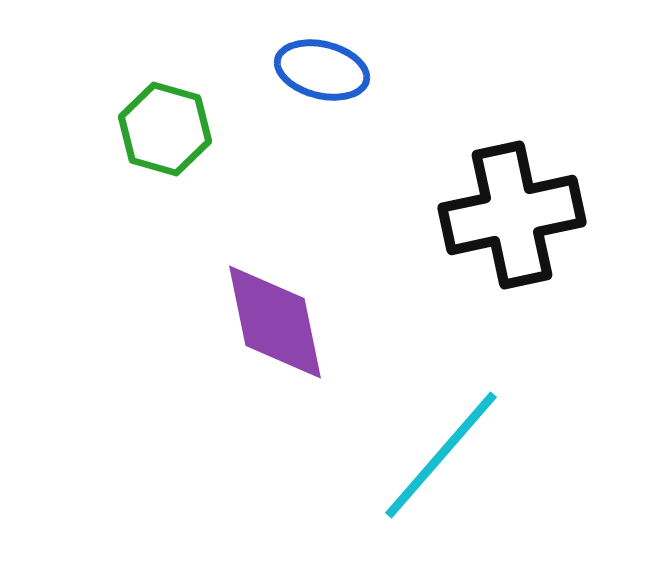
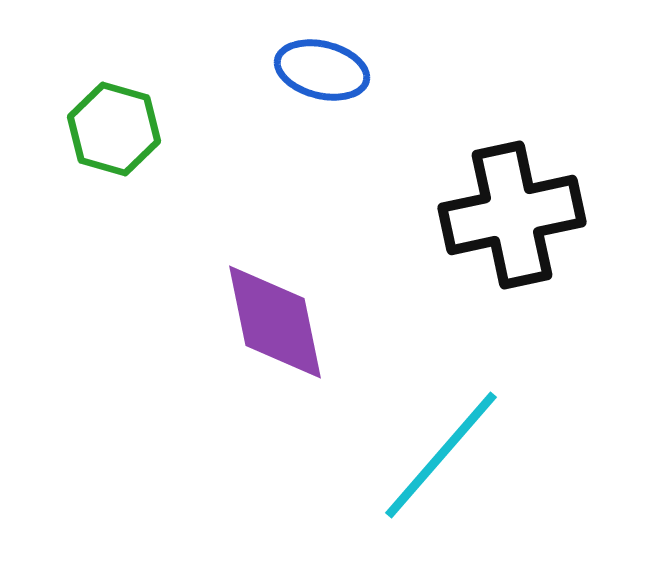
green hexagon: moved 51 px left
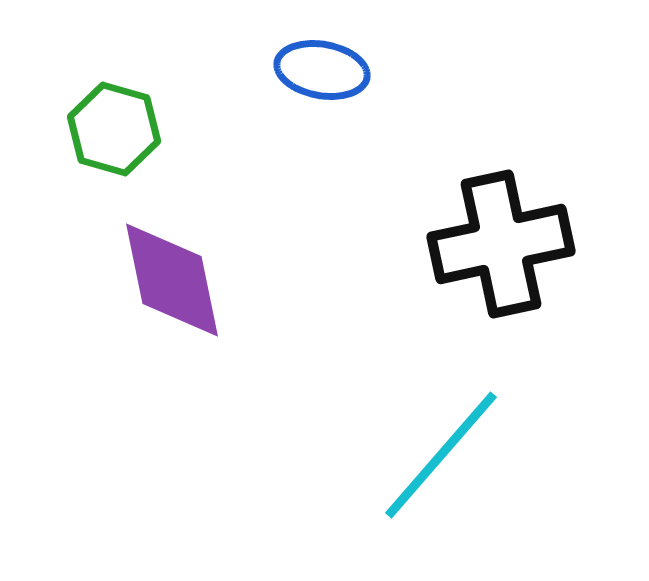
blue ellipse: rotated 4 degrees counterclockwise
black cross: moved 11 px left, 29 px down
purple diamond: moved 103 px left, 42 px up
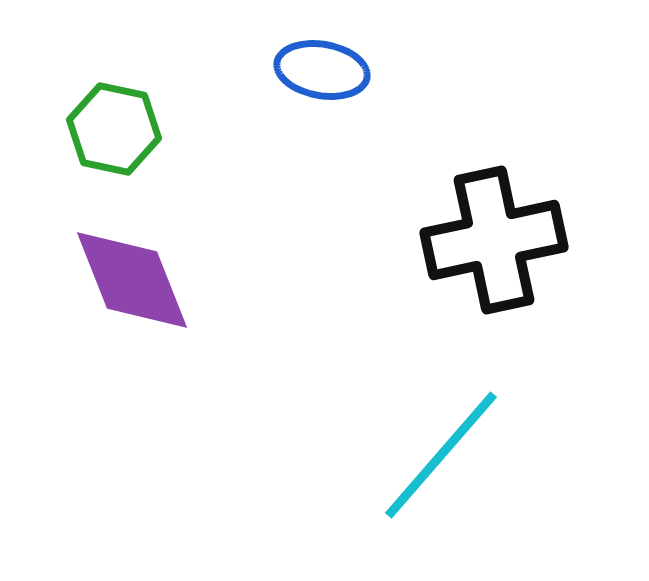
green hexagon: rotated 4 degrees counterclockwise
black cross: moved 7 px left, 4 px up
purple diamond: moved 40 px left; rotated 10 degrees counterclockwise
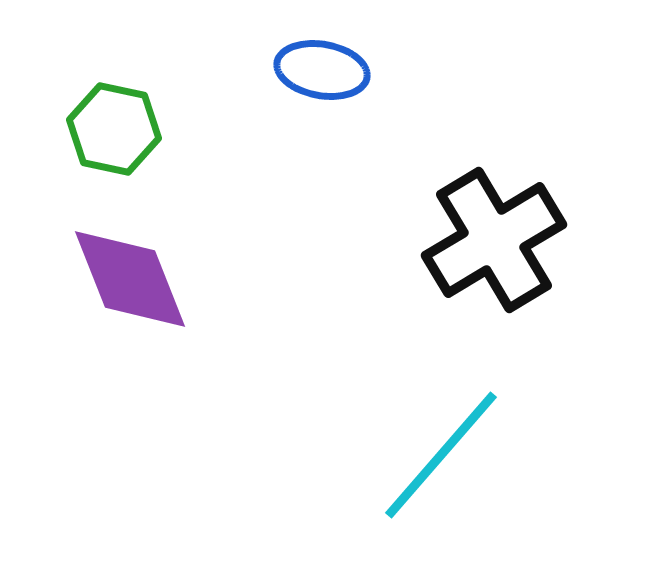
black cross: rotated 19 degrees counterclockwise
purple diamond: moved 2 px left, 1 px up
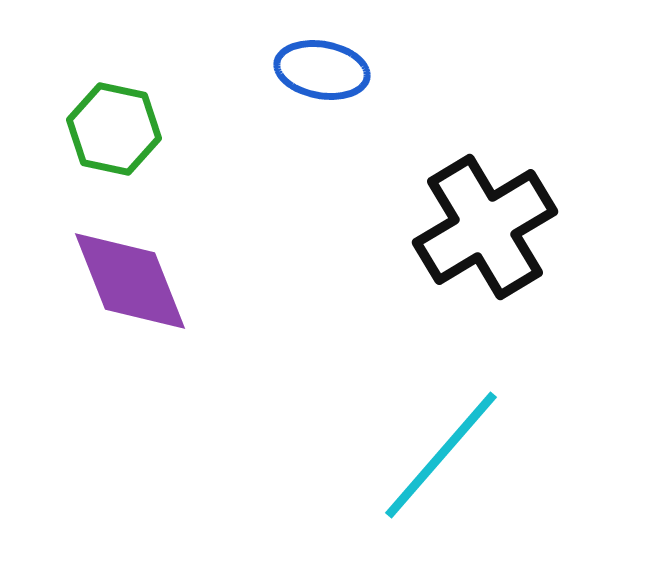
black cross: moved 9 px left, 13 px up
purple diamond: moved 2 px down
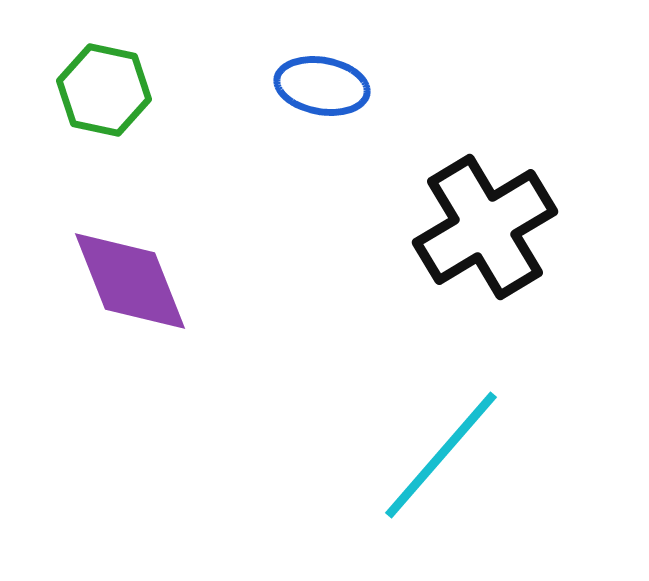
blue ellipse: moved 16 px down
green hexagon: moved 10 px left, 39 px up
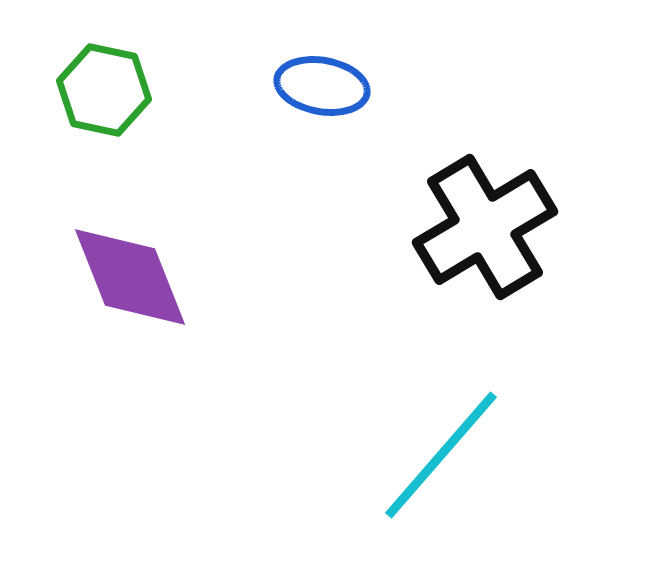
purple diamond: moved 4 px up
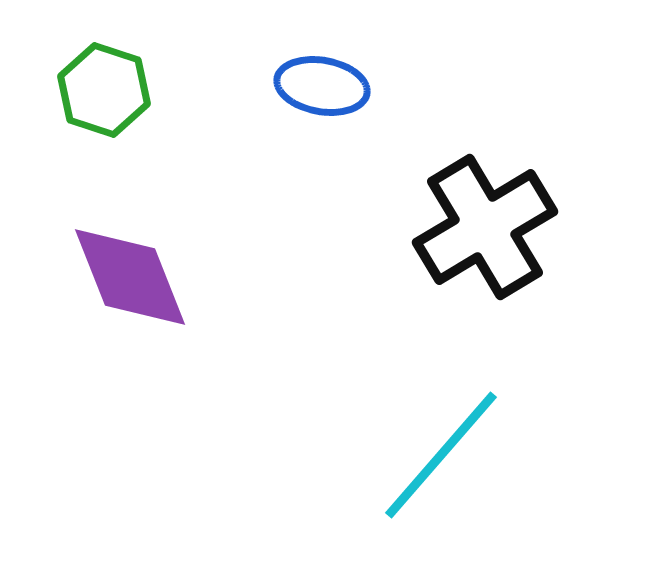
green hexagon: rotated 6 degrees clockwise
